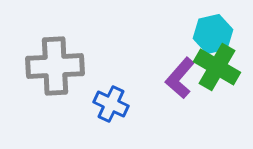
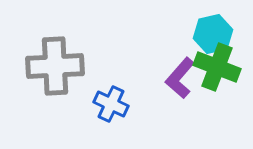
green cross: rotated 9 degrees counterclockwise
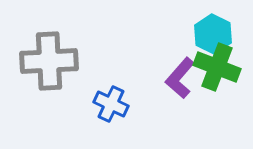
cyan hexagon: rotated 21 degrees counterclockwise
gray cross: moved 6 px left, 5 px up
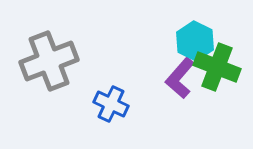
cyan hexagon: moved 18 px left, 7 px down
gray cross: rotated 18 degrees counterclockwise
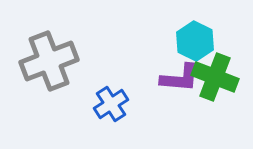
green cross: moved 2 px left, 10 px down
purple L-shape: rotated 126 degrees counterclockwise
blue cross: rotated 32 degrees clockwise
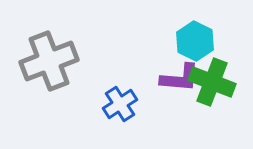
green cross: moved 3 px left, 5 px down
blue cross: moved 9 px right
